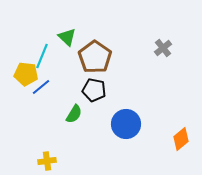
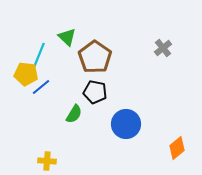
cyan line: moved 3 px left, 1 px up
black pentagon: moved 1 px right, 2 px down
orange diamond: moved 4 px left, 9 px down
yellow cross: rotated 12 degrees clockwise
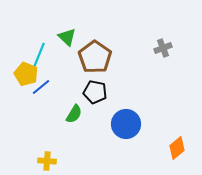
gray cross: rotated 18 degrees clockwise
yellow pentagon: rotated 15 degrees clockwise
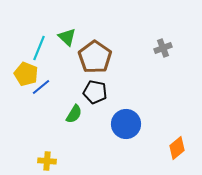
cyan line: moved 7 px up
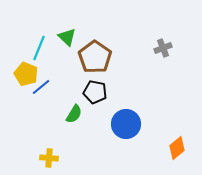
yellow cross: moved 2 px right, 3 px up
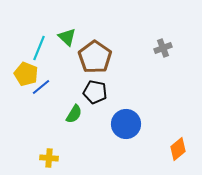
orange diamond: moved 1 px right, 1 px down
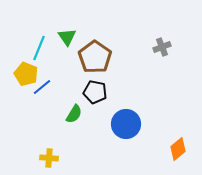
green triangle: rotated 12 degrees clockwise
gray cross: moved 1 px left, 1 px up
blue line: moved 1 px right
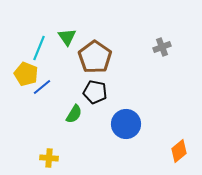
orange diamond: moved 1 px right, 2 px down
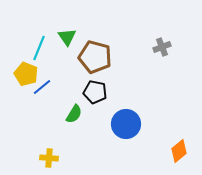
brown pentagon: rotated 20 degrees counterclockwise
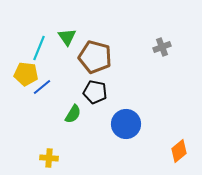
yellow pentagon: rotated 15 degrees counterclockwise
green semicircle: moved 1 px left
